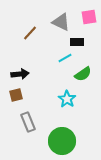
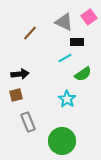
pink square: rotated 28 degrees counterclockwise
gray triangle: moved 3 px right
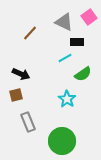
black arrow: moved 1 px right; rotated 30 degrees clockwise
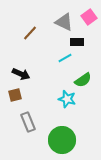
green semicircle: moved 6 px down
brown square: moved 1 px left
cyan star: rotated 18 degrees counterclockwise
green circle: moved 1 px up
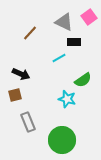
black rectangle: moved 3 px left
cyan line: moved 6 px left
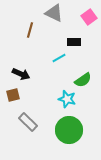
gray triangle: moved 10 px left, 9 px up
brown line: moved 3 px up; rotated 28 degrees counterclockwise
brown square: moved 2 px left
gray rectangle: rotated 24 degrees counterclockwise
green circle: moved 7 px right, 10 px up
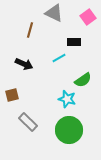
pink square: moved 1 px left
black arrow: moved 3 px right, 10 px up
brown square: moved 1 px left
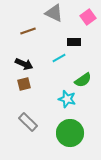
brown line: moved 2 px left, 1 px down; rotated 56 degrees clockwise
brown square: moved 12 px right, 11 px up
green circle: moved 1 px right, 3 px down
